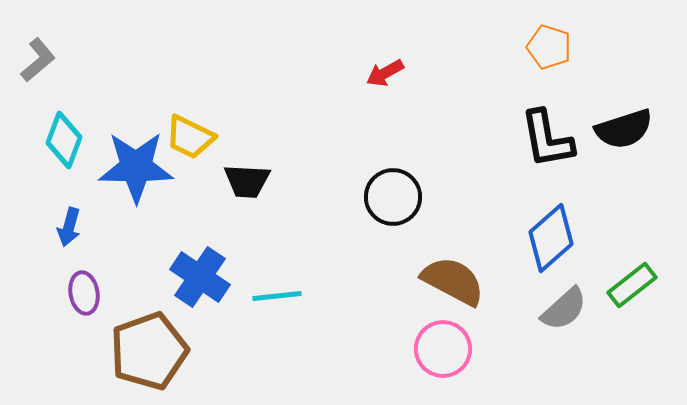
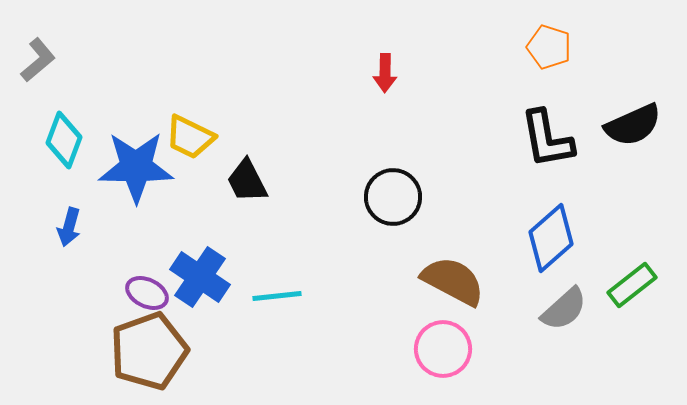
red arrow: rotated 60 degrees counterclockwise
black semicircle: moved 9 px right, 4 px up; rotated 6 degrees counterclockwise
black trapezoid: rotated 60 degrees clockwise
purple ellipse: moved 63 px right; rotated 54 degrees counterclockwise
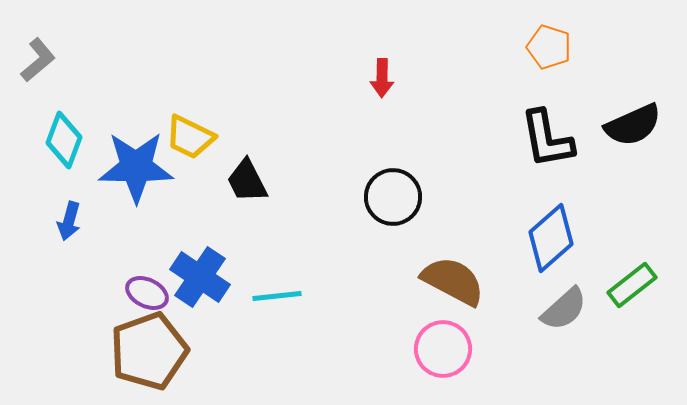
red arrow: moved 3 px left, 5 px down
blue arrow: moved 6 px up
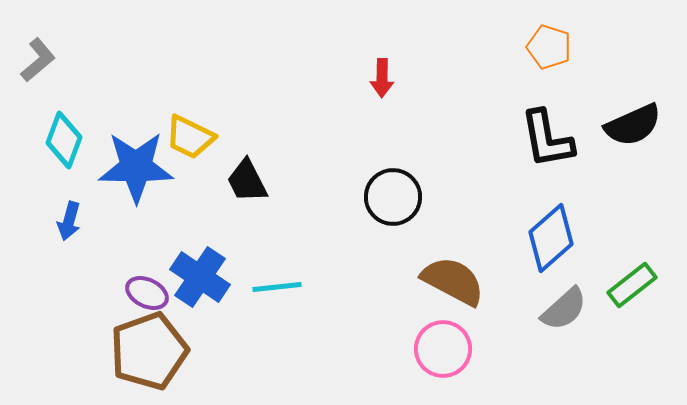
cyan line: moved 9 px up
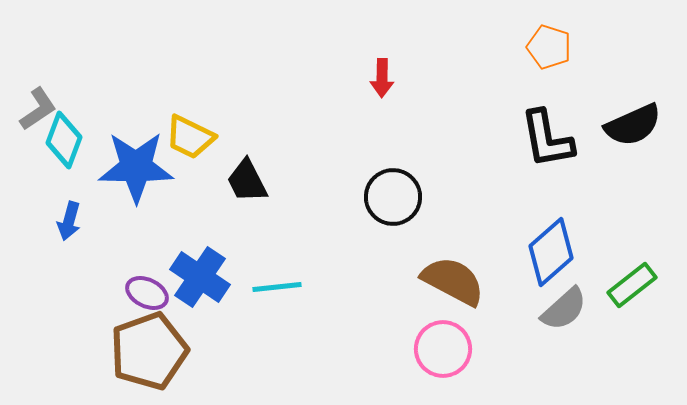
gray L-shape: moved 49 px down; rotated 6 degrees clockwise
blue diamond: moved 14 px down
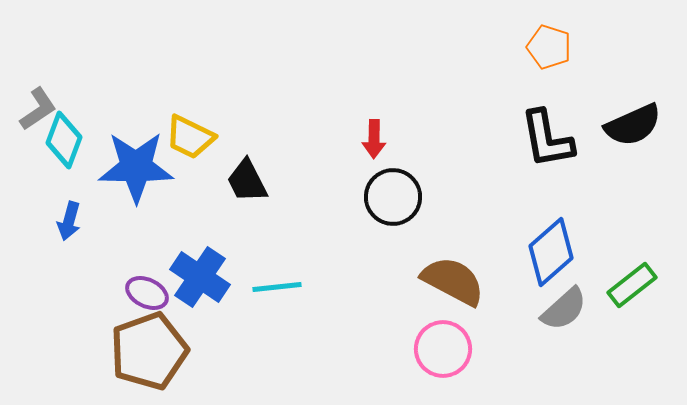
red arrow: moved 8 px left, 61 px down
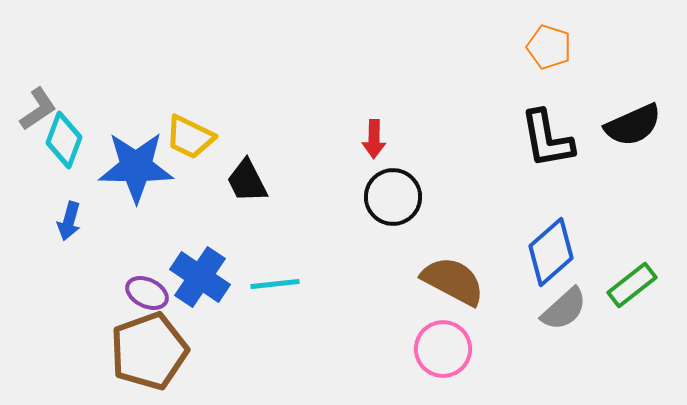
cyan line: moved 2 px left, 3 px up
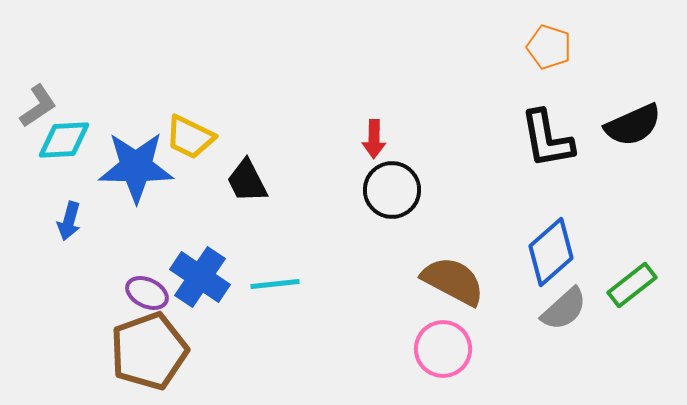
gray L-shape: moved 3 px up
cyan diamond: rotated 66 degrees clockwise
black circle: moved 1 px left, 7 px up
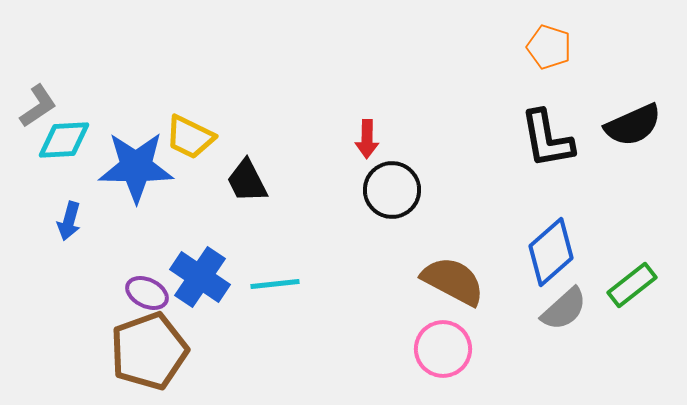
red arrow: moved 7 px left
